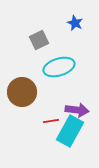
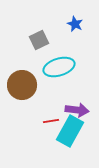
blue star: moved 1 px down
brown circle: moved 7 px up
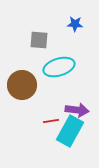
blue star: rotated 21 degrees counterclockwise
gray square: rotated 30 degrees clockwise
